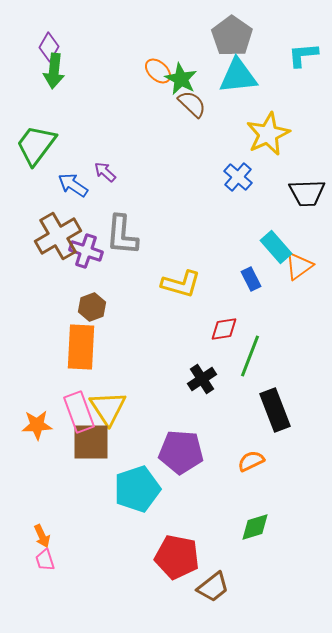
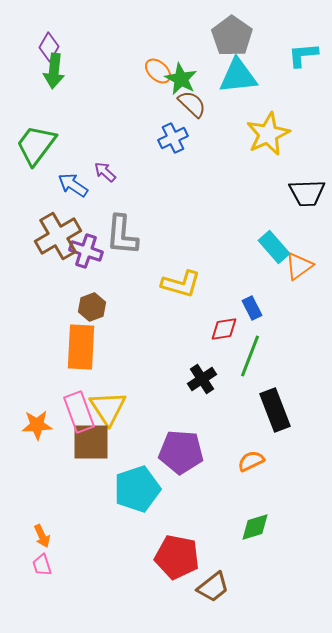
blue cross: moved 65 px left, 39 px up; rotated 24 degrees clockwise
cyan rectangle: moved 2 px left
blue rectangle: moved 1 px right, 29 px down
pink trapezoid: moved 3 px left, 5 px down
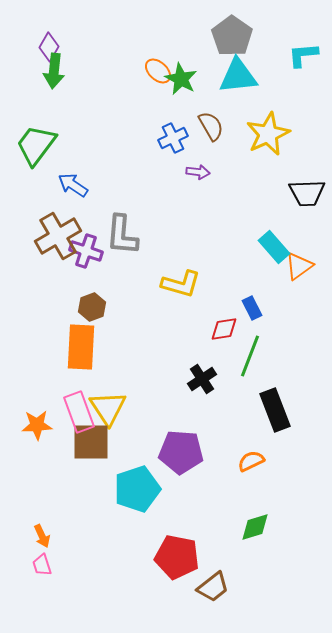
brown semicircle: moved 19 px right, 22 px down; rotated 16 degrees clockwise
purple arrow: moved 93 px right; rotated 145 degrees clockwise
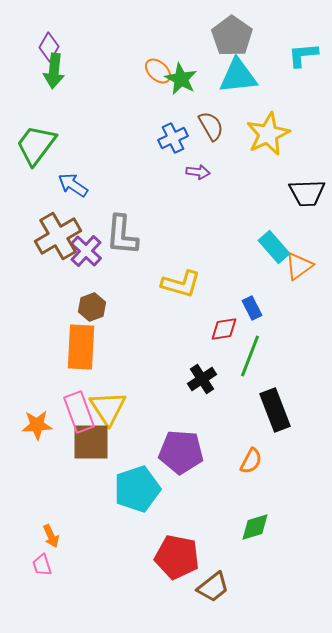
purple cross: rotated 24 degrees clockwise
orange semicircle: rotated 144 degrees clockwise
orange arrow: moved 9 px right
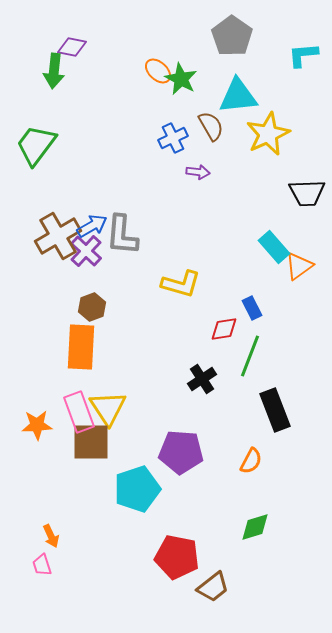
purple diamond: moved 23 px right; rotated 72 degrees clockwise
cyan triangle: moved 20 px down
blue arrow: moved 19 px right, 41 px down; rotated 116 degrees clockwise
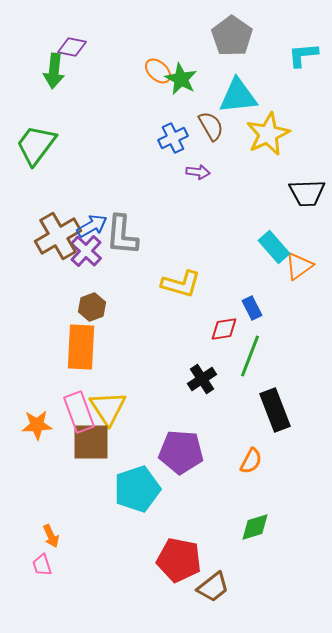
red pentagon: moved 2 px right, 3 px down
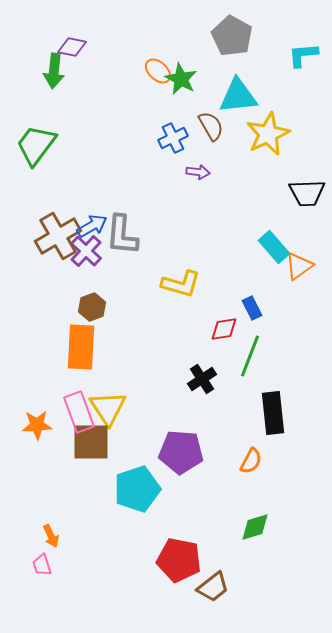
gray pentagon: rotated 6 degrees counterclockwise
black rectangle: moved 2 px left, 3 px down; rotated 15 degrees clockwise
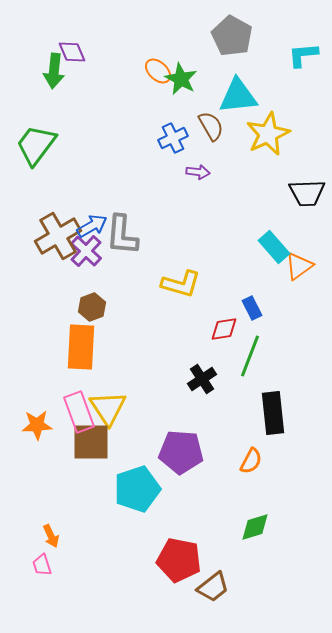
purple diamond: moved 5 px down; rotated 56 degrees clockwise
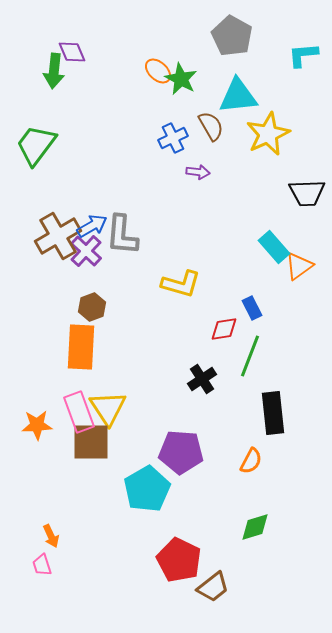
cyan pentagon: moved 10 px right; rotated 12 degrees counterclockwise
red pentagon: rotated 15 degrees clockwise
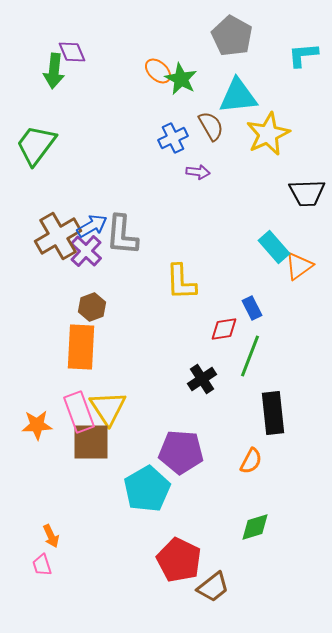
yellow L-shape: moved 2 px up; rotated 72 degrees clockwise
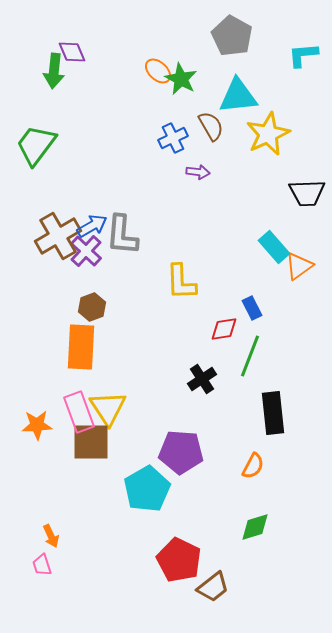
orange semicircle: moved 2 px right, 5 px down
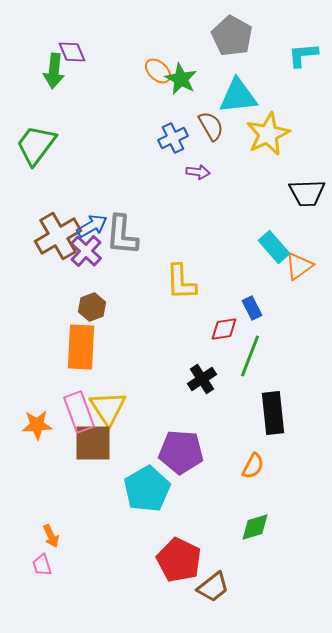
brown square: moved 2 px right, 1 px down
